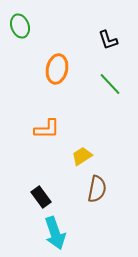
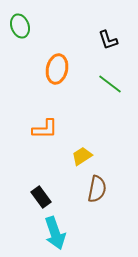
green line: rotated 10 degrees counterclockwise
orange L-shape: moved 2 px left
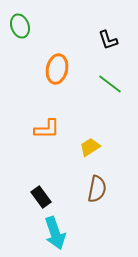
orange L-shape: moved 2 px right
yellow trapezoid: moved 8 px right, 9 px up
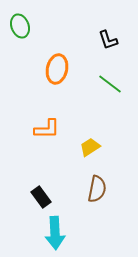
cyan arrow: rotated 16 degrees clockwise
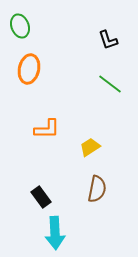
orange ellipse: moved 28 px left
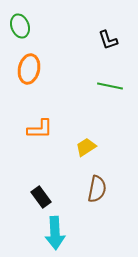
green line: moved 2 px down; rotated 25 degrees counterclockwise
orange L-shape: moved 7 px left
yellow trapezoid: moved 4 px left
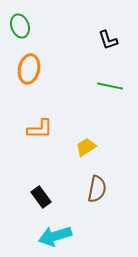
cyan arrow: moved 3 px down; rotated 76 degrees clockwise
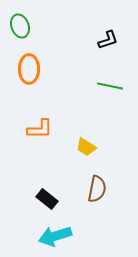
black L-shape: rotated 90 degrees counterclockwise
orange ellipse: rotated 12 degrees counterclockwise
yellow trapezoid: rotated 115 degrees counterclockwise
black rectangle: moved 6 px right, 2 px down; rotated 15 degrees counterclockwise
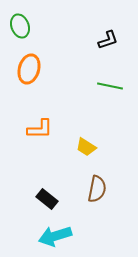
orange ellipse: rotated 16 degrees clockwise
